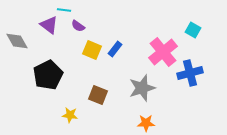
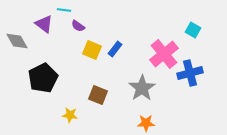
purple triangle: moved 5 px left, 1 px up
pink cross: moved 1 px right, 2 px down
black pentagon: moved 5 px left, 3 px down
gray star: rotated 16 degrees counterclockwise
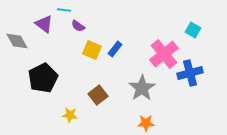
brown square: rotated 30 degrees clockwise
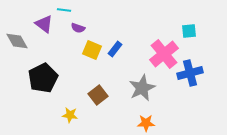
purple semicircle: moved 2 px down; rotated 16 degrees counterclockwise
cyan square: moved 4 px left, 1 px down; rotated 35 degrees counterclockwise
gray star: rotated 8 degrees clockwise
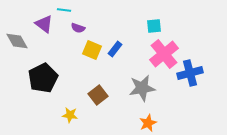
cyan square: moved 35 px left, 5 px up
gray star: rotated 16 degrees clockwise
orange star: moved 2 px right; rotated 24 degrees counterclockwise
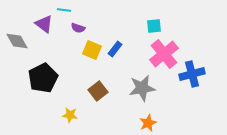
blue cross: moved 2 px right, 1 px down
brown square: moved 4 px up
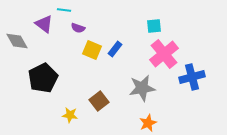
blue cross: moved 3 px down
brown square: moved 1 px right, 10 px down
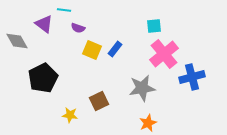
brown square: rotated 12 degrees clockwise
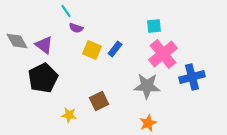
cyan line: moved 2 px right, 1 px down; rotated 48 degrees clockwise
purple triangle: moved 21 px down
purple semicircle: moved 2 px left
pink cross: moved 1 px left
gray star: moved 5 px right, 2 px up; rotated 12 degrees clockwise
yellow star: moved 1 px left
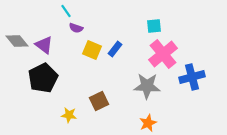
gray diamond: rotated 10 degrees counterclockwise
